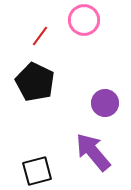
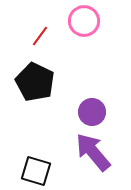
pink circle: moved 1 px down
purple circle: moved 13 px left, 9 px down
black square: moved 1 px left; rotated 32 degrees clockwise
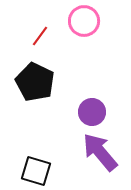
purple arrow: moved 7 px right
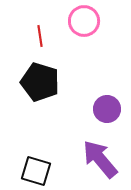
red line: rotated 45 degrees counterclockwise
black pentagon: moved 5 px right; rotated 9 degrees counterclockwise
purple circle: moved 15 px right, 3 px up
purple arrow: moved 7 px down
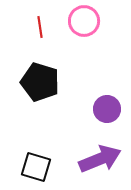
red line: moved 9 px up
purple arrow: rotated 108 degrees clockwise
black square: moved 4 px up
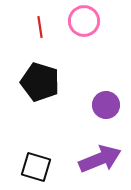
purple circle: moved 1 px left, 4 px up
